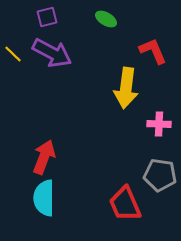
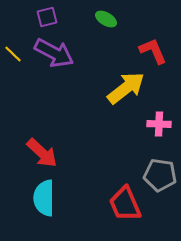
purple arrow: moved 2 px right
yellow arrow: rotated 135 degrees counterclockwise
red arrow: moved 2 px left, 4 px up; rotated 112 degrees clockwise
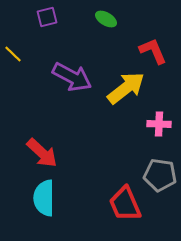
purple arrow: moved 18 px right, 24 px down
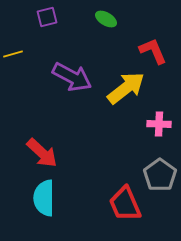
yellow line: rotated 60 degrees counterclockwise
gray pentagon: rotated 28 degrees clockwise
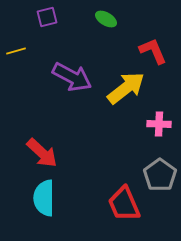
yellow line: moved 3 px right, 3 px up
red trapezoid: moved 1 px left
